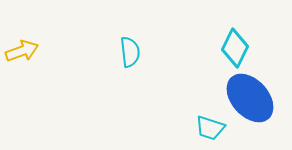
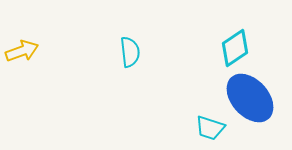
cyan diamond: rotated 30 degrees clockwise
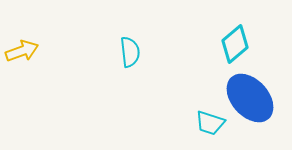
cyan diamond: moved 4 px up; rotated 6 degrees counterclockwise
cyan trapezoid: moved 5 px up
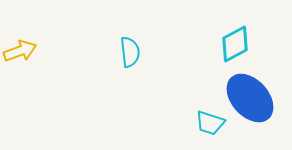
cyan diamond: rotated 12 degrees clockwise
yellow arrow: moved 2 px left
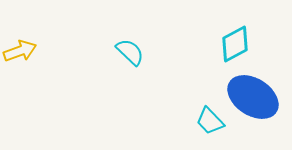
cyan semicircle: rotated 40 degrees counterclockwise
blue ellipse: moved 3 px right, 1 px up; rotated 15 degrees counterclockwise
cyan trapezoid: moved 2 px up; rotated 28 degrees clockwise
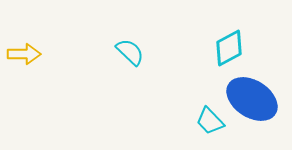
cyan diamond: moved 6 px left, 4 px down
yellow arrow: moved 4 px right, 3 px down; rotated 20 degrees clockwise
blue ellipse: moved 1 px left, 2 px down
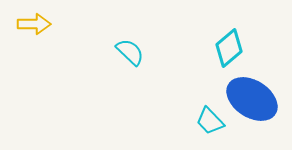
cyan diamond: rotated 12 degrees counterclockwise
yellow arrow: moved 10 px right, 30 px up
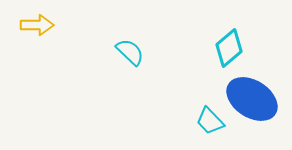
yellow arrow: moved 3 px right, 1 px down
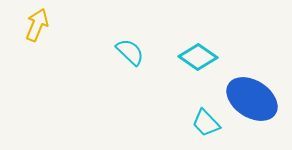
yellow arrow: rotated 68 degrees counterclockwise
cyan diamond: moved 31 px left, 9 px down; rotated 75 degrees clockwise
cyan trapezoid: moved 4 px left, 2 px down
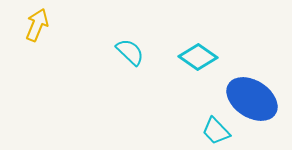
cyan trapezoid: moved 10 px right, 8 px down
